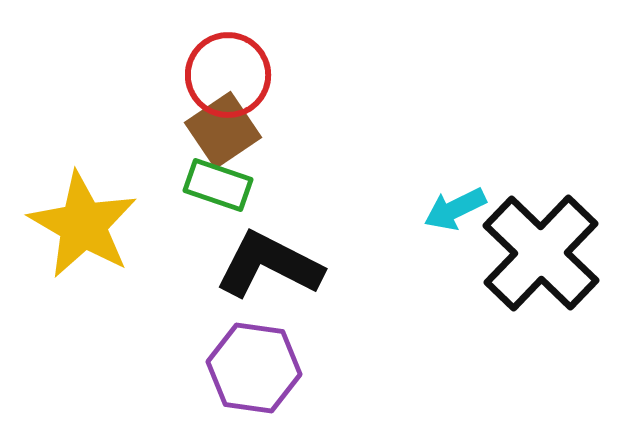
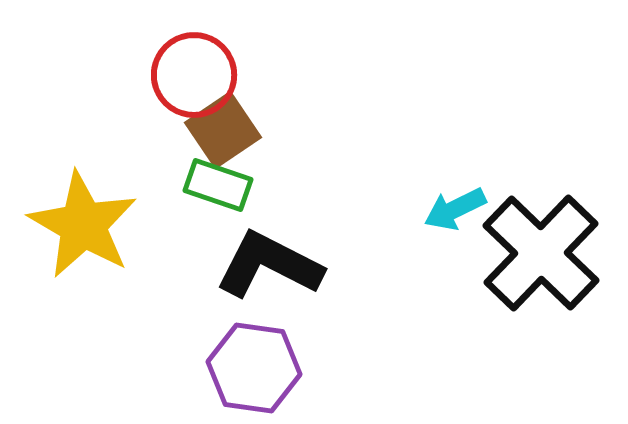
red circle: moved 34 px left
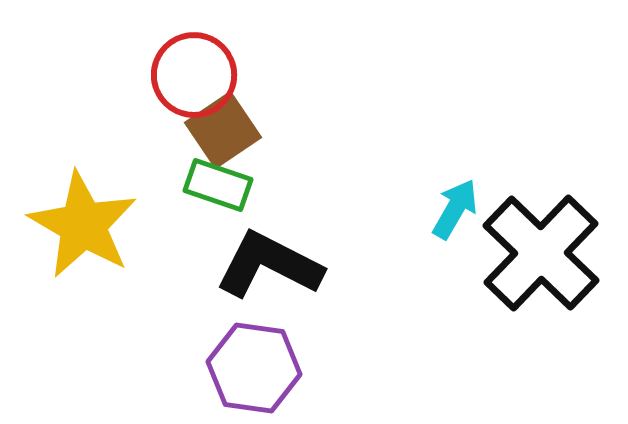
cyan arrow: rotated 146 degrees clockwise
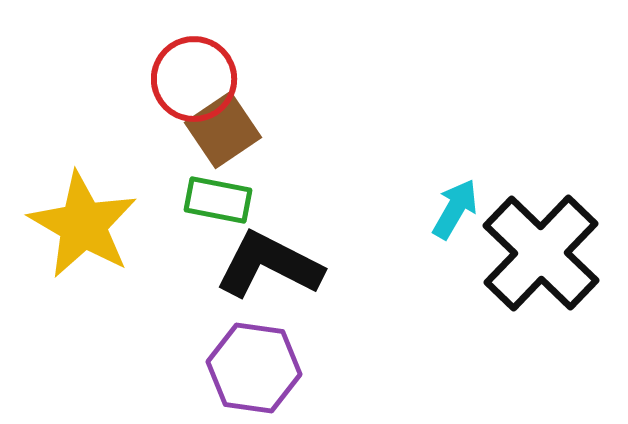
red circle: moved 4 px down
green rectangle: moved 15 px down; rotated 8 degrees counterclockwise
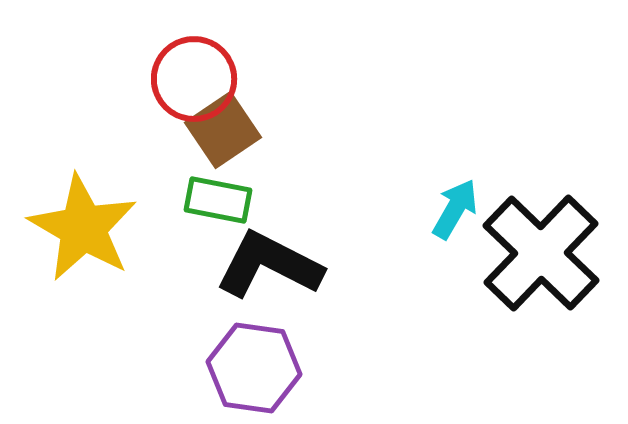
yellow star: moved 3 px down
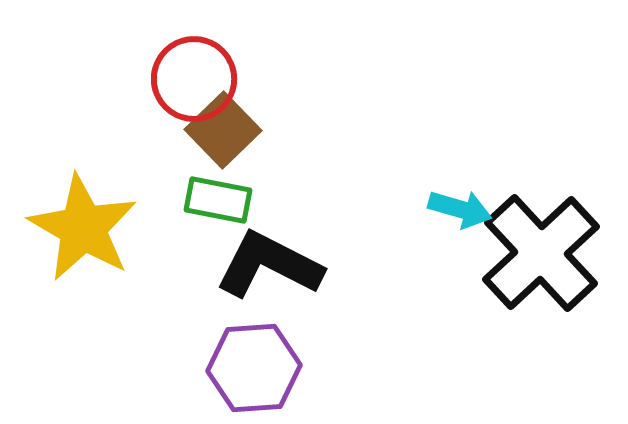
brown square: rotated 10 degrees counterclockwise
cyan arrow: moved 5 px right; rotated 76 degrees clockwise
black cross: rotated 3 degrees clockwise
purple hexagon: rotated 12 degrees counterclockwise
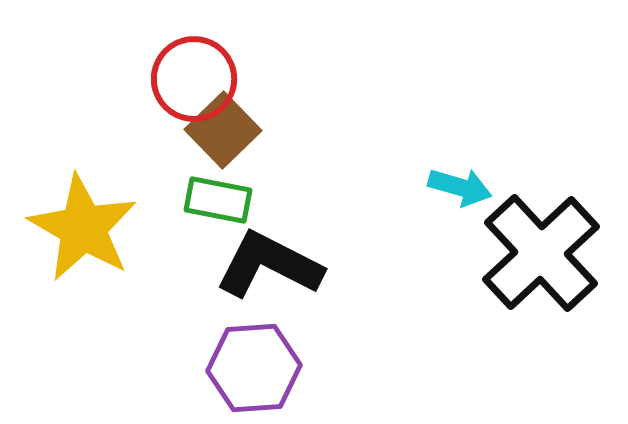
cyan arrow: moved 22 px up
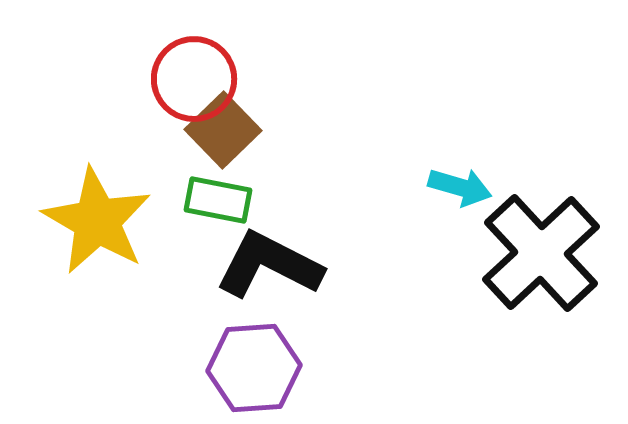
yellow star: moved 14 px right, 7 px up
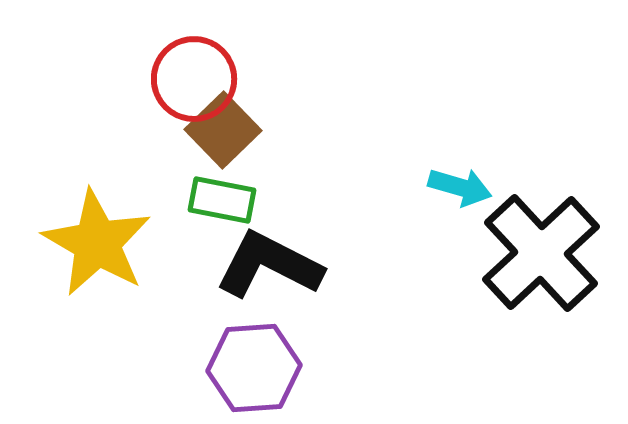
green rectangle: moved 4 px right
yellow star: moved 22 px down
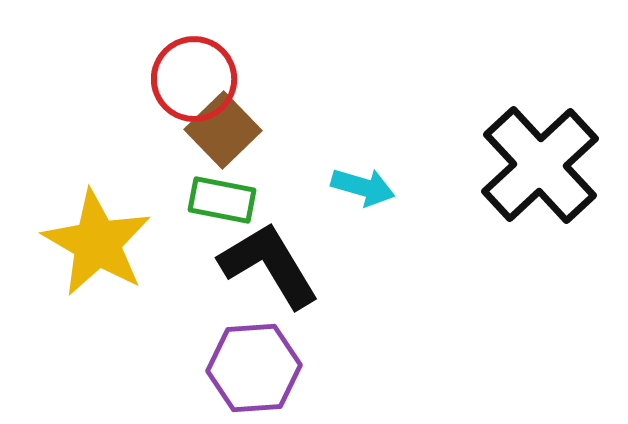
cyan arrow: moved 97 px left
black cross: moved 1 px left, 88 px up
black L-shape: rotated 32 degrees clockwise
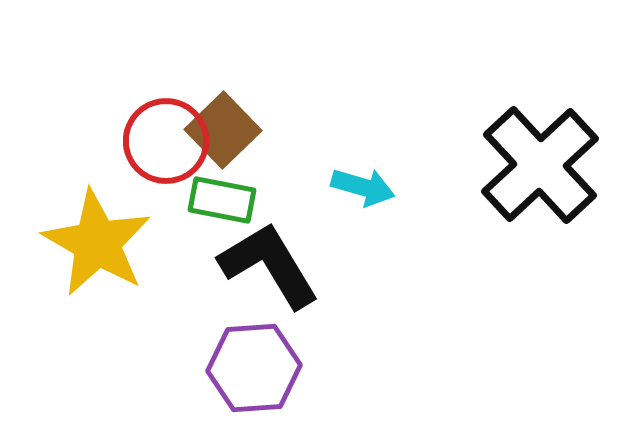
red circle: moved 28 px left, 62 px down
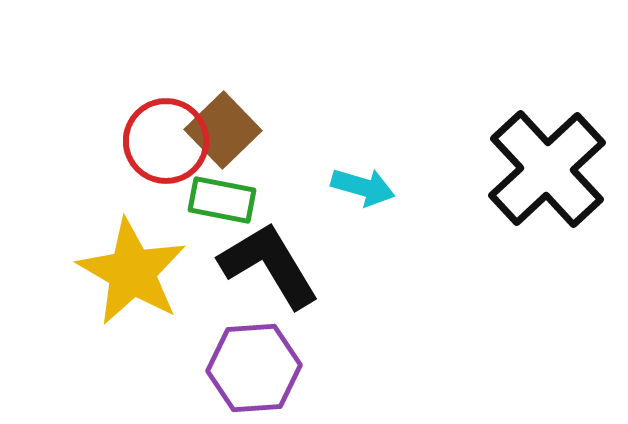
black cross: moved 7 px right, 4 px down
yellow star: moved 35 px right, 29 px down
